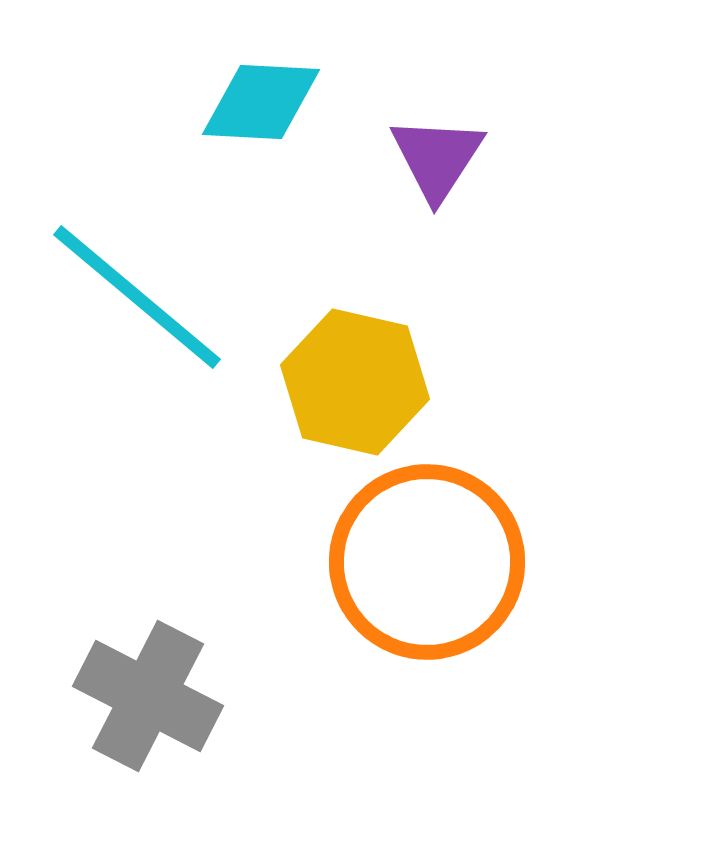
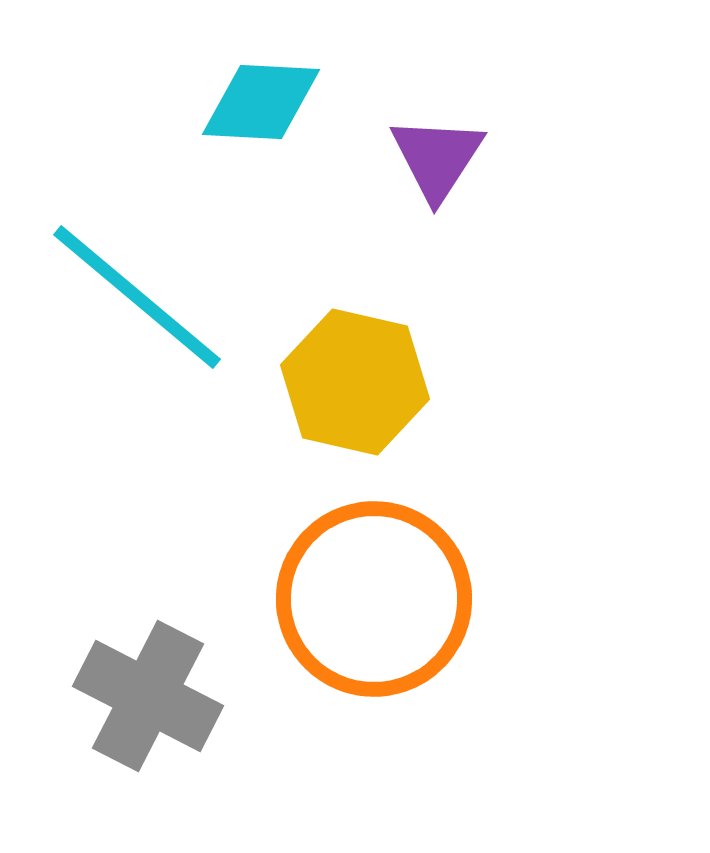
orange circle: moved 53 px left, 37 px down
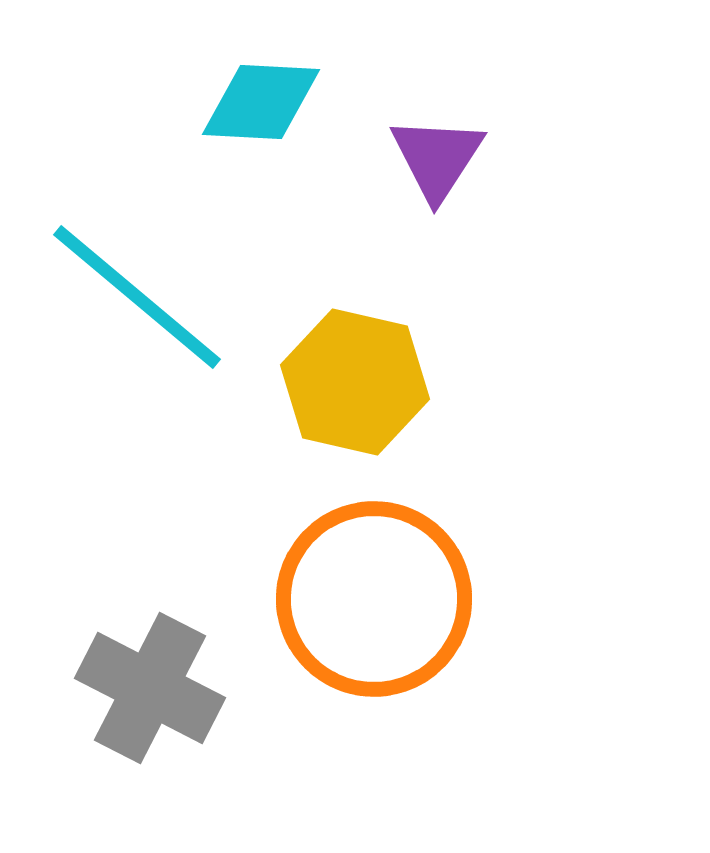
gray cross: moved 2 px right, 8 px up
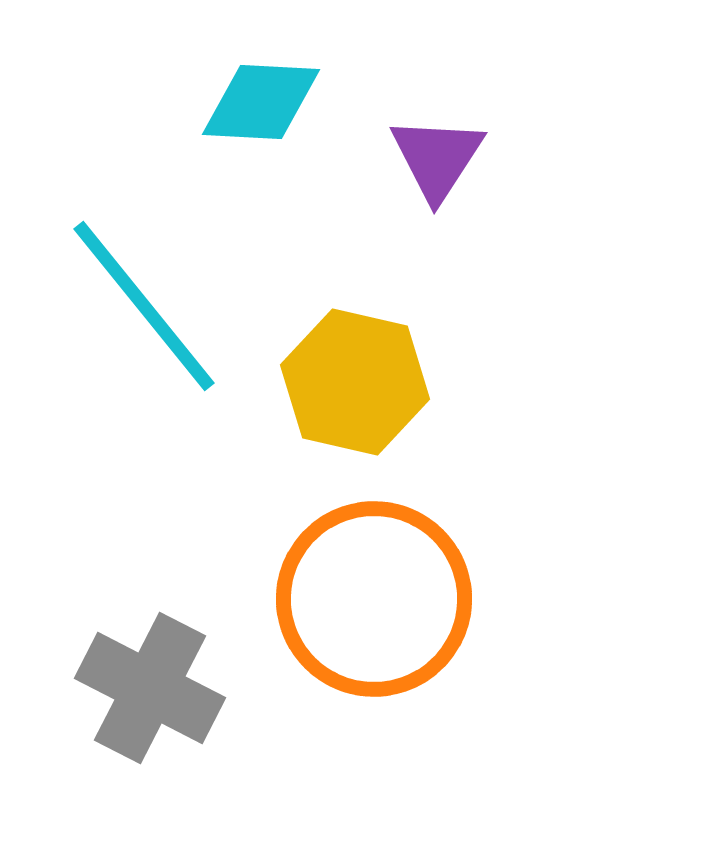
cyan line: moved 7 px right, 9 px down; rotated 11 degrees clockwise
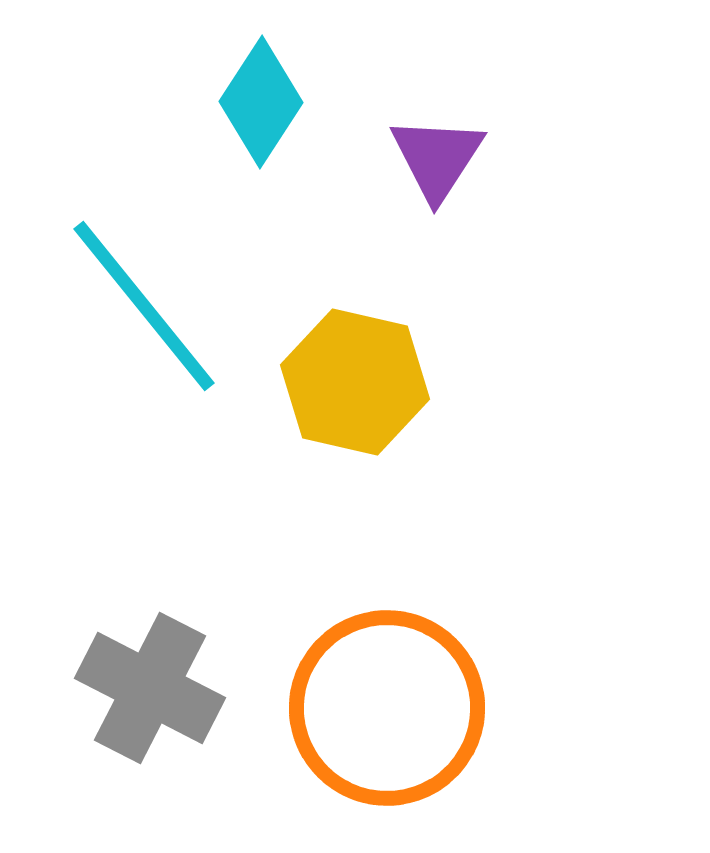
cyan diamond: rotated 60 degrees counterclockwise
orange circle: moved 13 px right, 109 px down
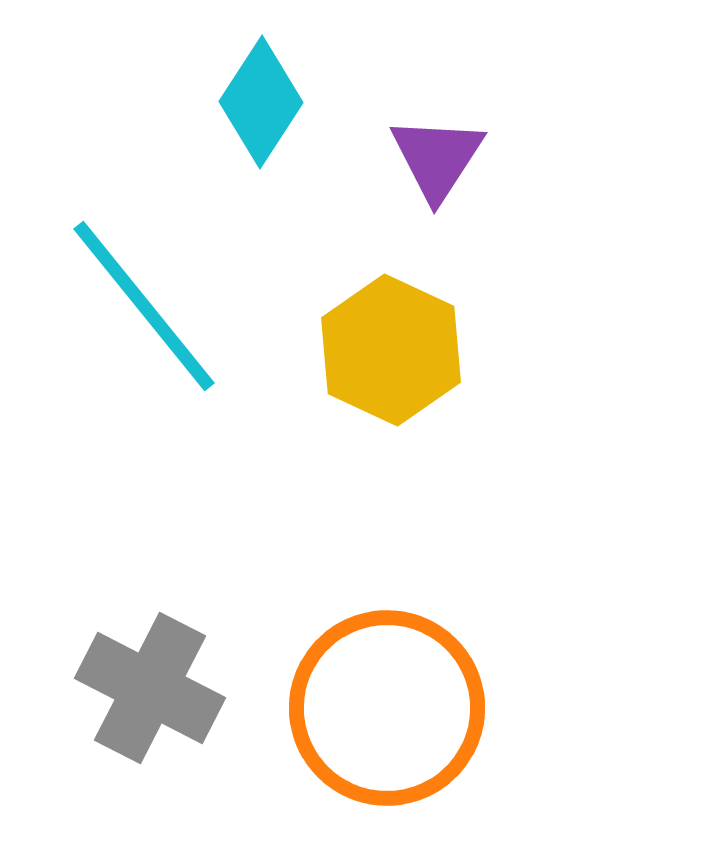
yellow hexagon: moved 36 px right, 32 px up; rotated 12 degrees clockwise
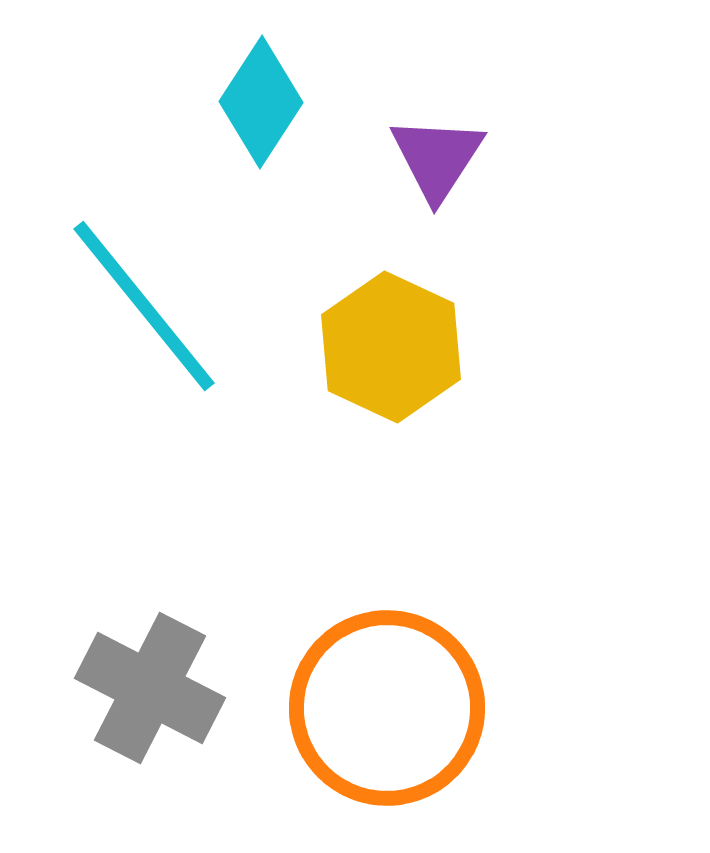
yellow hexagon: moved 3 px up
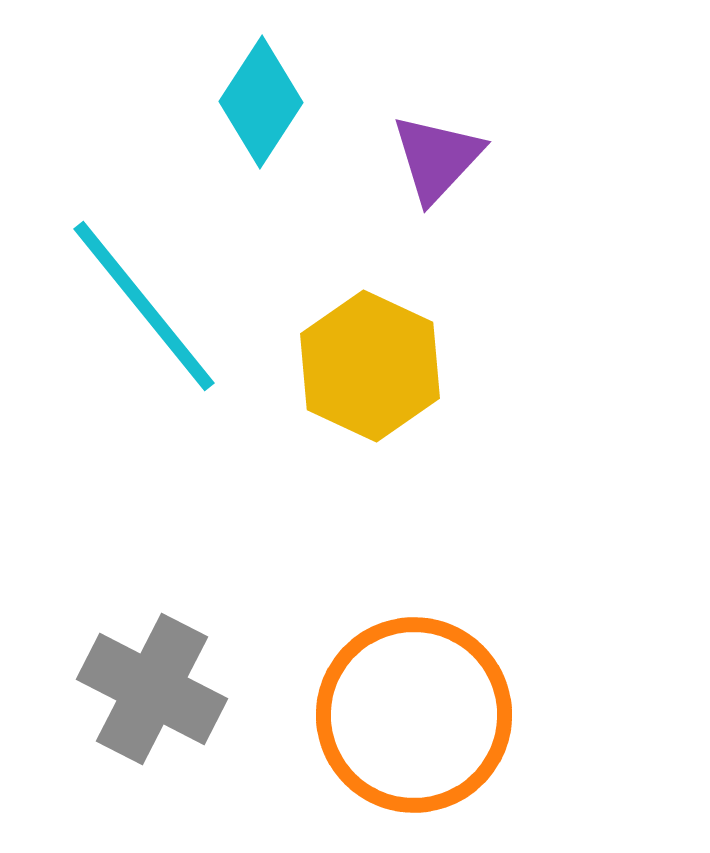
purple triangle: rotated 10 degrees clockwise
yellow hexagon: moved 21 px left, 19 px down
gray cross: moved 2 px right, 1 px down
orange circle: moved 27 px right, 7 px down
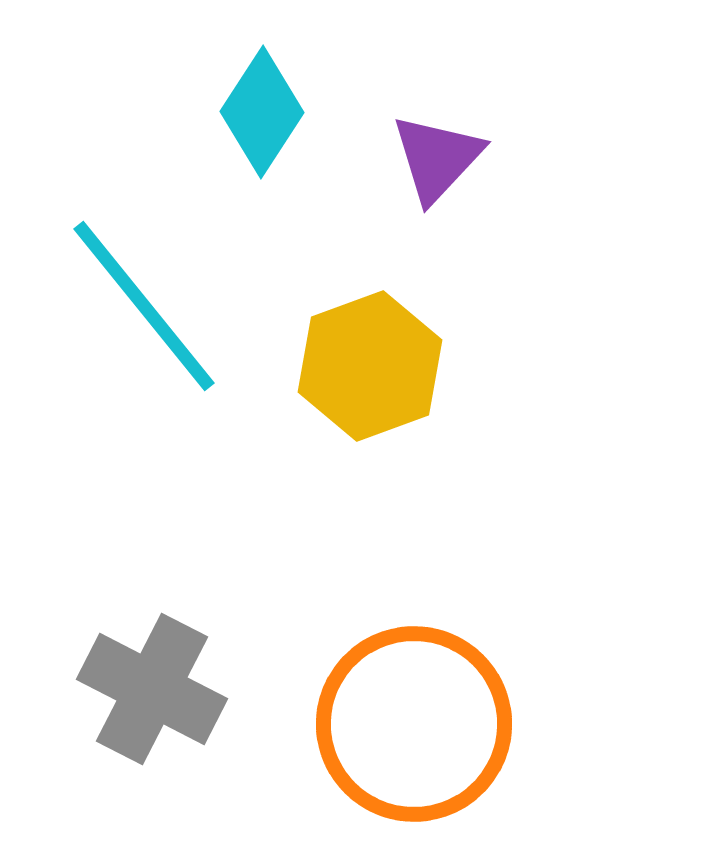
cyan diamond: moved 1 px right, 10 px down
yellow hexagon: rotated 15 degrees clockwise
orange circle: moved 9 px down
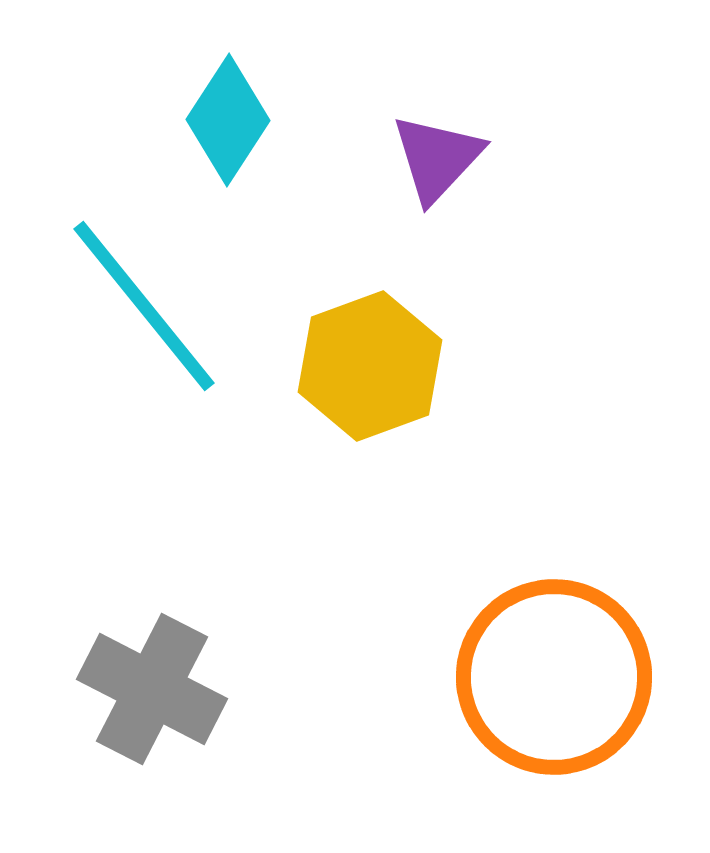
cyan diamond: moved 34 px left, 8 px down
orange circle: moved 140 px right, 47 px up
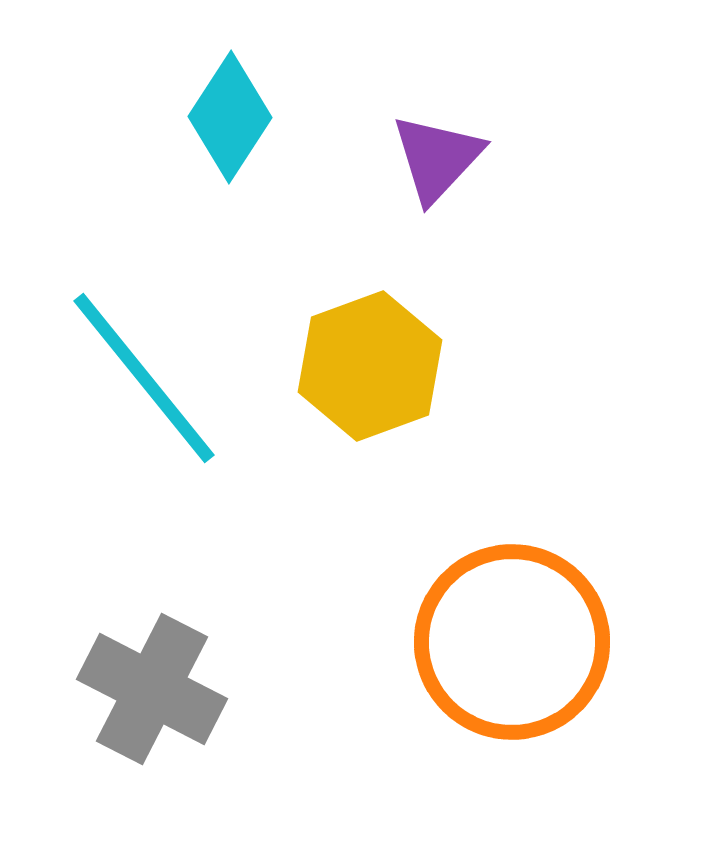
cyan diamond: moved 2 px right, 3 px up
cyan line: moved 72 px down
orange circle: moved 42 px left, 35 px up
